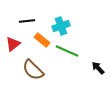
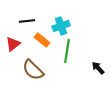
green line: rotated 75 degrees clockwise
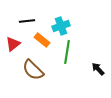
green line: moved 1 px down
black arrow: moved 1 px down
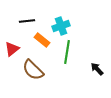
red triangle: moved 1 px left, 5 px down
black arrow: moved 1 px left
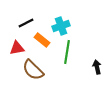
black line: moved 1 px left, 2 px down; rotated 21 degrees counterclockwise
red triangle: moved 5 px right, 1 px up; rotated 28 degrees clockwise
black arrow: moved 2 px up; rotated 32 degrees clockwise
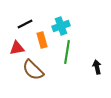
black line: moved 1 px left, 1 px down
orange rectangle: rotated 35 degrees clockwise
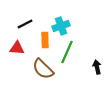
orange rectangle: moved 3 px right; rotated 14 degrees clockwise
red triangle: rotated 14 degrees clockwise
green line: rotated 15 degrees clockwise
brown semicircle: moved 10 px right, 1 px up
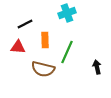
cyan cross: moved 6 px right, 13 px up
red triangle: moved 1 px right, 1 px up
brown semicircle: rotated 30 degrees counterclockwise
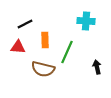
cyan cross: moved 19 px right, 8 px down; rotated 24 degrees clockwise
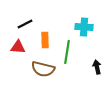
cyan cross: moved 2 px left, 6 px down
green line: rotated 15 degrees counterclockwise
